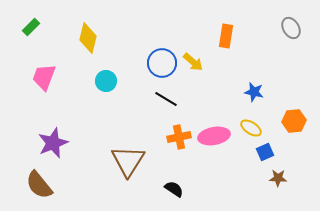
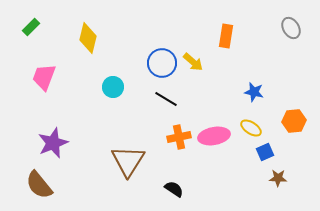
cyan circle: moved 7 px right, 6 px down
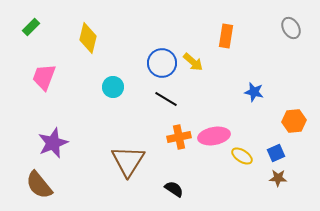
yellow ellipse: moved 9 px left, 28 px down
blue square: moved 11 px right, 1 px down
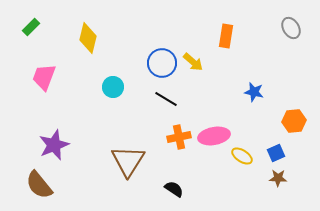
purple star: moved 1 px right, 2 px down
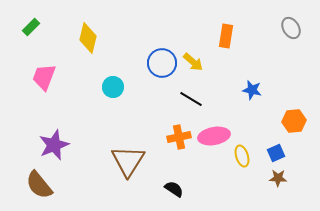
blue star: moved 2 px left, 2 px up
black line: moved 25 px right
yellow ellipse: rotated 40 degrees clockwise
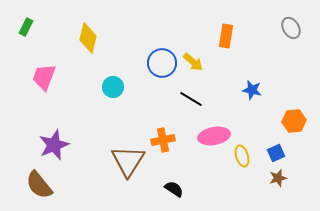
green rectangle: moved 5 px left; rotated 18 degrees counterclockwise
orange cross: moved 16 px left, 3 px down
brown star: rotated 18 degrees counterclockwise
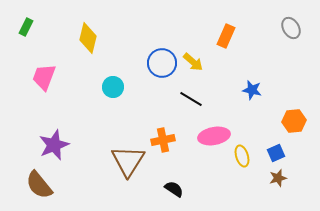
orange rectangle: rotated 15 degrees clockwise
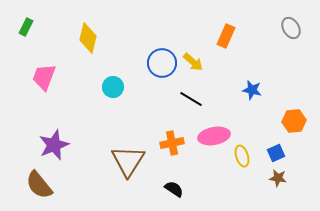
orange cross: moved 9 px right, 3 px down
brown star: rotated 24 degrees clockwise
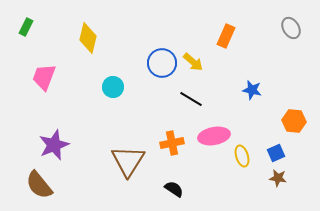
orange hexagon: rotated 10 degrees clockwise
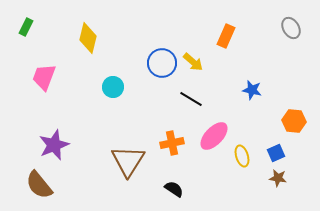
pink ellipse: rotated 36 degrees counterclockwise
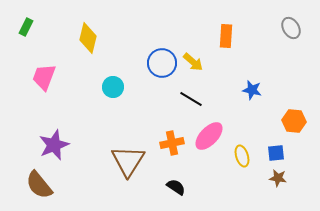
orange rectangle: rotated 20 degrees counterclockwise
pink ellipse: moved 5 px left
blue square: rotated 18 degrees clockwise
black semicircle: moved 2 px right, 2 px up
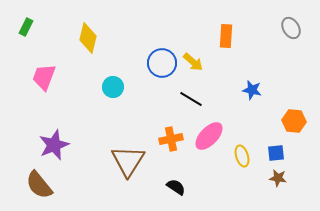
orange cross: moved 1 px left, 4 px up
